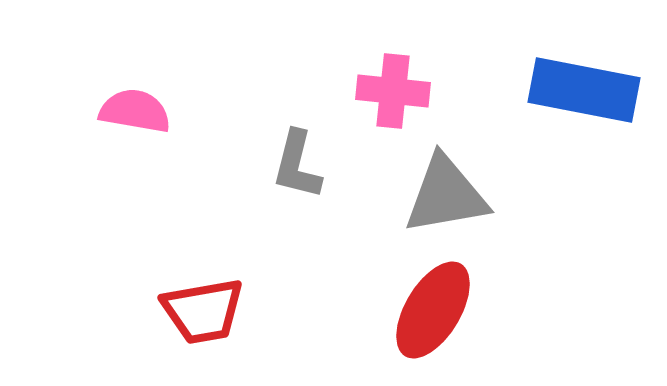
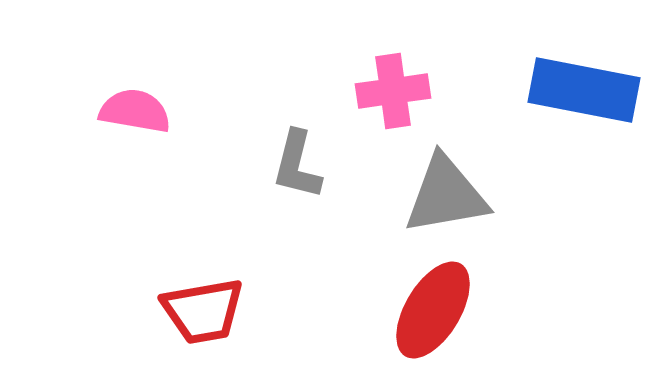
pink cross: rotated 14 degrees counterclockwise
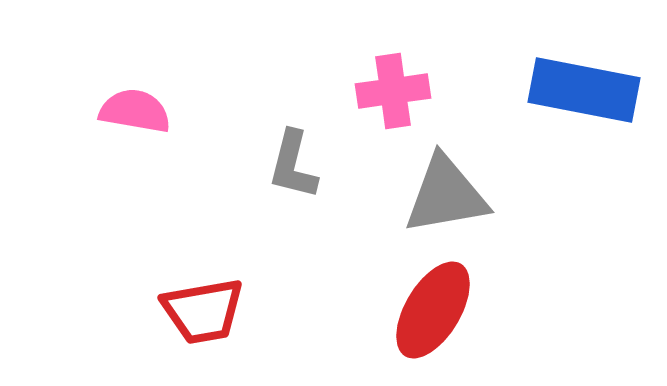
gray L-shape: moved 4 px left
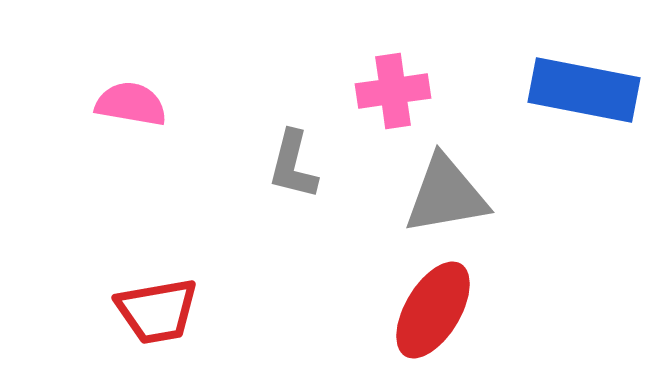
pink semicircle: moved 4 px left, 7 px up
red trapezoid: moved 46 px left
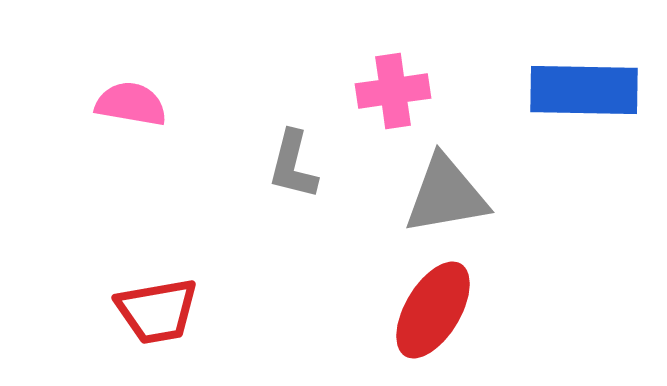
blue rectangle: rotated 10 degrees counterclockwise
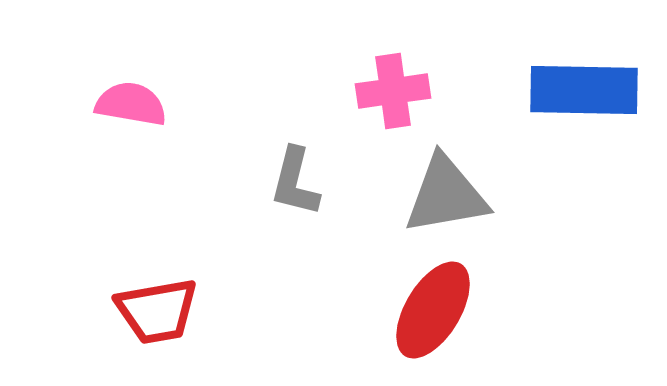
gray L-shape: moved 2 px right, 17 px down
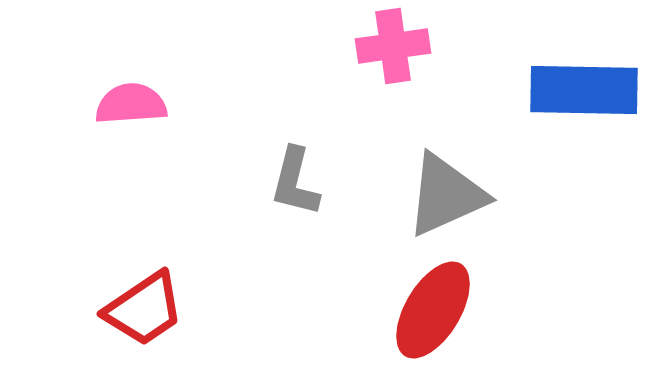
pink cross: moved 45 px up
pink semicircle: rotated 14 degrees counterclockwise
gray triangle: rotated 14 degrees counterclockwise
red trapezoid: moved 13 px left, 2 px up; rotated 24 degrees counterclockwise
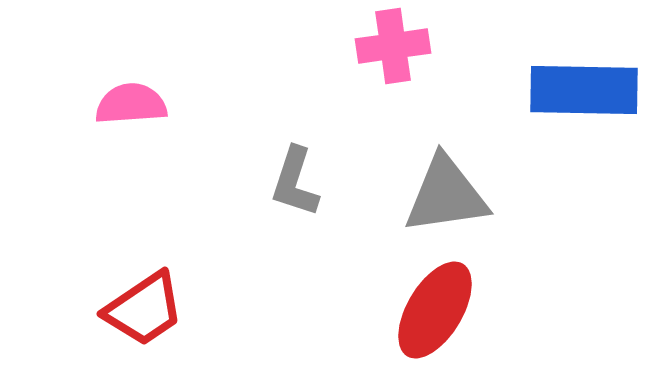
gray L-shape: rotated 4 degrees clockwise
gray triangle: rotated 16 degrees clockwise
red ellipse: moved 2 px right
